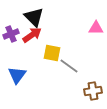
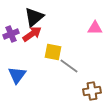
black triangle: rotated 35 degrees clockwise
pink triangle: moved 1 px left
red arrow: moved 1 px up
yellow square: moved 1 px right, 1 px up
brown cross: moved 1 px left
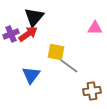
black triangle: rotated 10 degrees counterclockwise
red arrow: moved 4 px left
yellow square: moved 3 px right
blue triangle: moved 14 px right
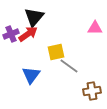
yellow square: rotated 24 degrees counterclockwise
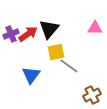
black triangle: moved 15 px right, 12 px down
brown cross: moved 4 px down; rotated 18 degrees counterclockwise
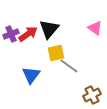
pink triangle: rotated 35 degrees clockwise
yellow square: moved 1 px down
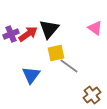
brown cross: rotated 12 degrees counterclockwise
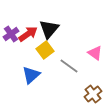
pink triangle: moved 25 px down
purple cross: rotated 14 degrees counterclockwise
yellow square: moved 11 px left, 3 px up; rotated 24 degrees counterclockwise
blue triangle: rotated 12 degrees clockwise
brown cross: moved 1 px right, 1 px up
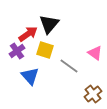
black triangle: moved 5 px up
purple cross: moved 6 px right, 17 px down
yellow square: rotated 36 degrees counterclockwise
blue triangle: moved 1 px left, 1 px down; rotated 30 degrees counterclockwise
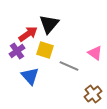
gray line: rotated 12 degrees counterclockwise
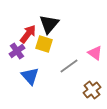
red arrow: rotated 18 degrees counterclockwise
yellow square: moved 1 px left, 6 px up
gray line: rotated 60 degrees counterclockwise
brown cross: moved 1 px left, 4 px up
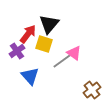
pink triangle: moved 21 px left
gray line: moved 7 px left, 5 px up
